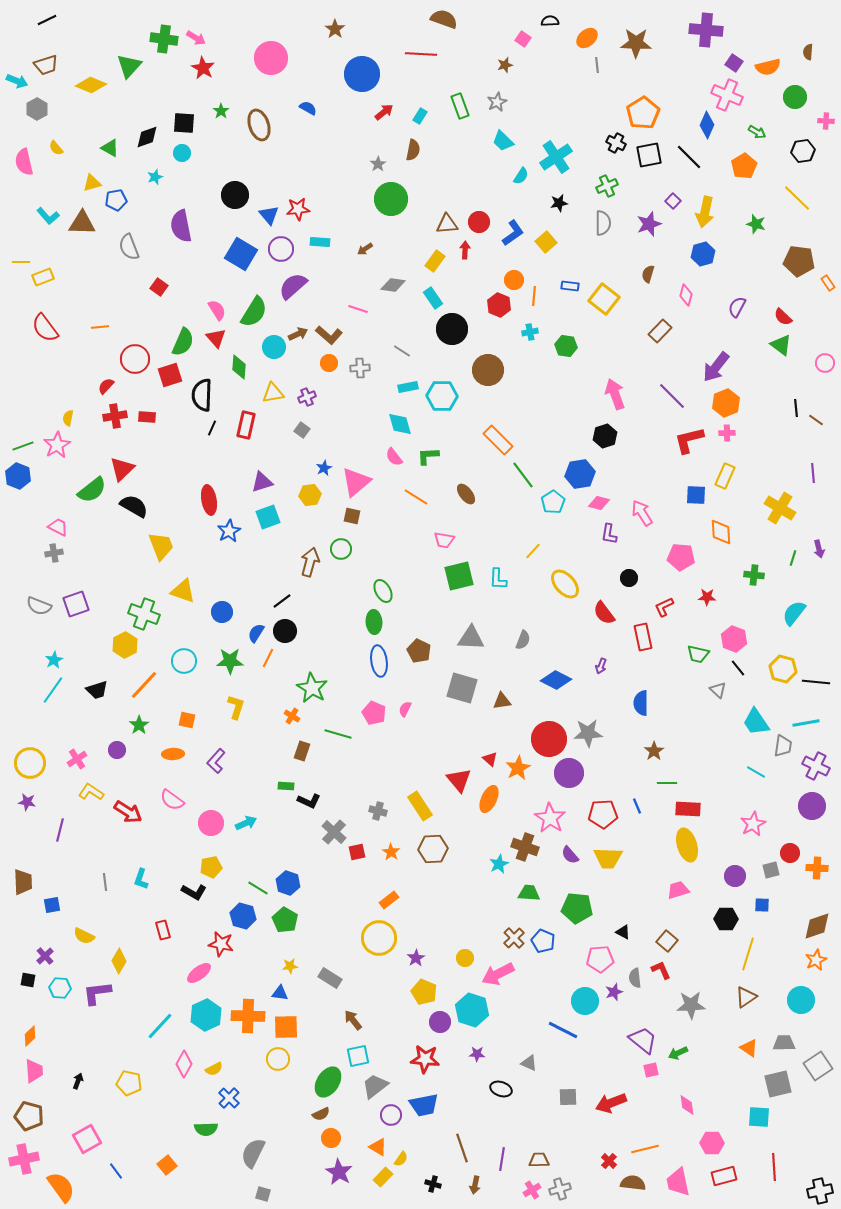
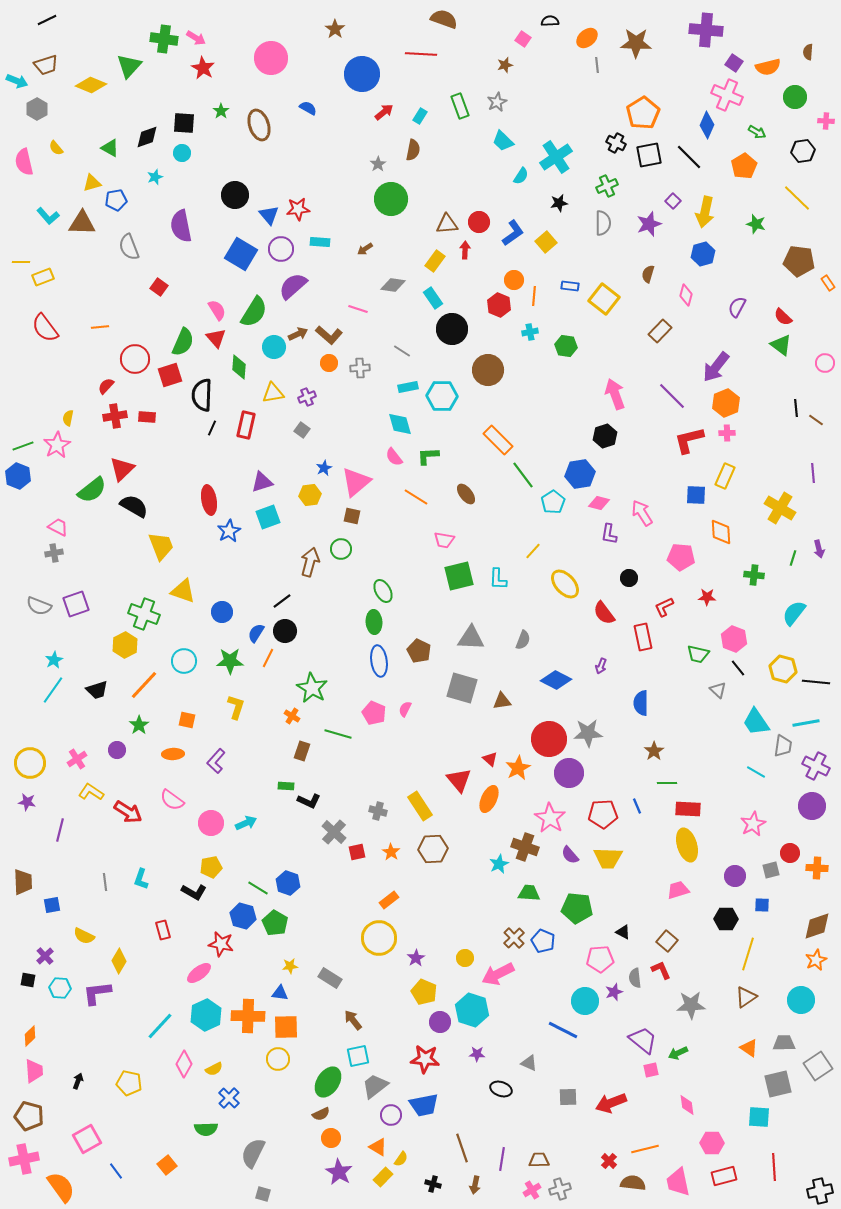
green pentagon at (285, 920): moved 10 px left, 3 px down
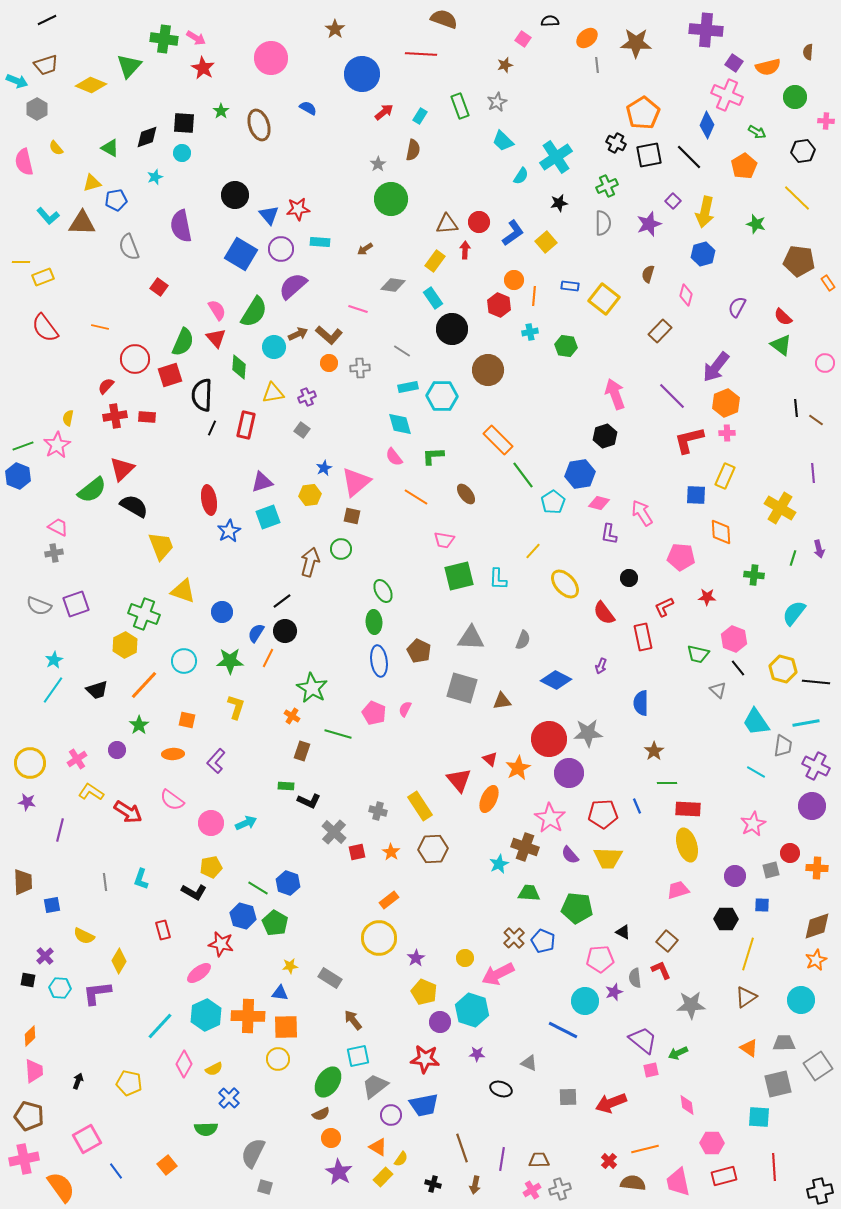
orange line at (100, 327): rotated 18 degrees clockwise
green L-shape at (428, 456): moved 5 px right
gray square at (263, 1194): moved 2 px right, 7 px up
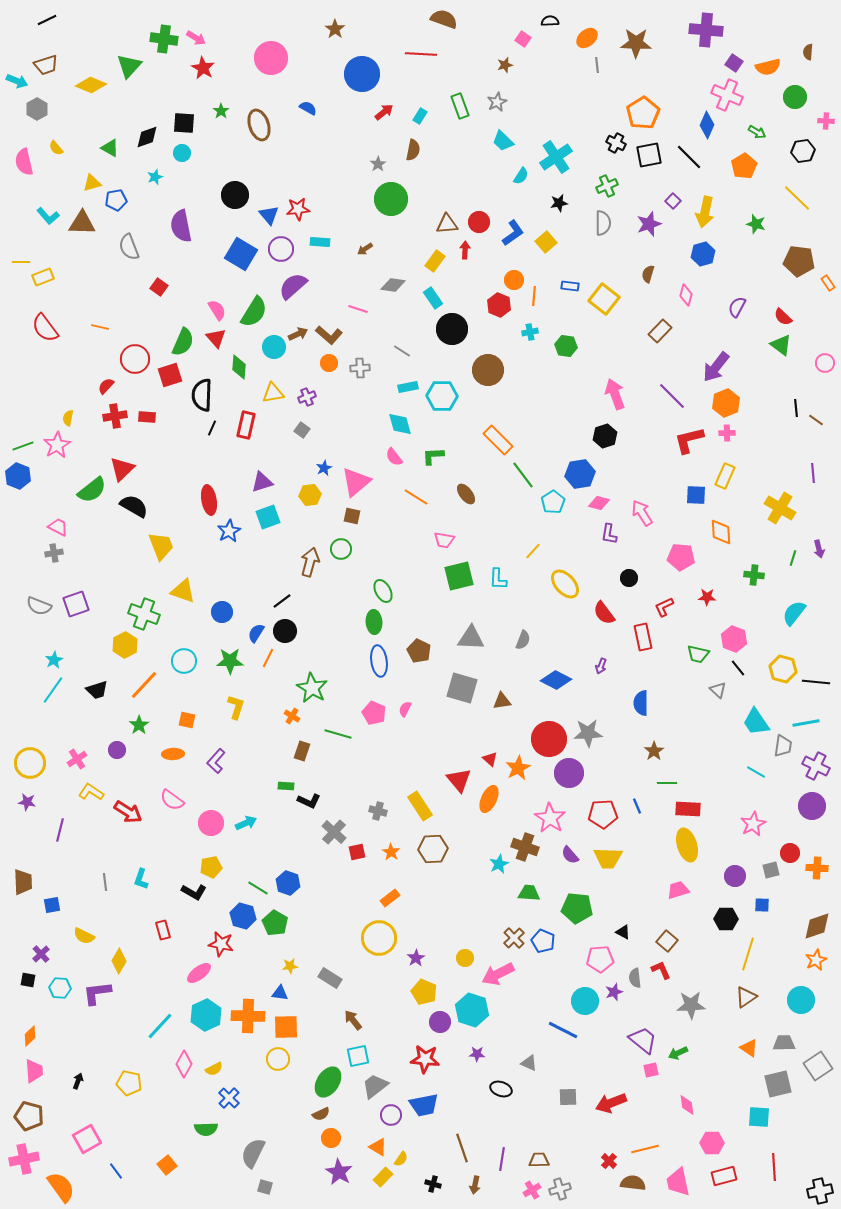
orange rectangle at (389, 900): moved 1 px right, 2 px up
purple cross at (45, 956): moved 4 px left, 2 px up
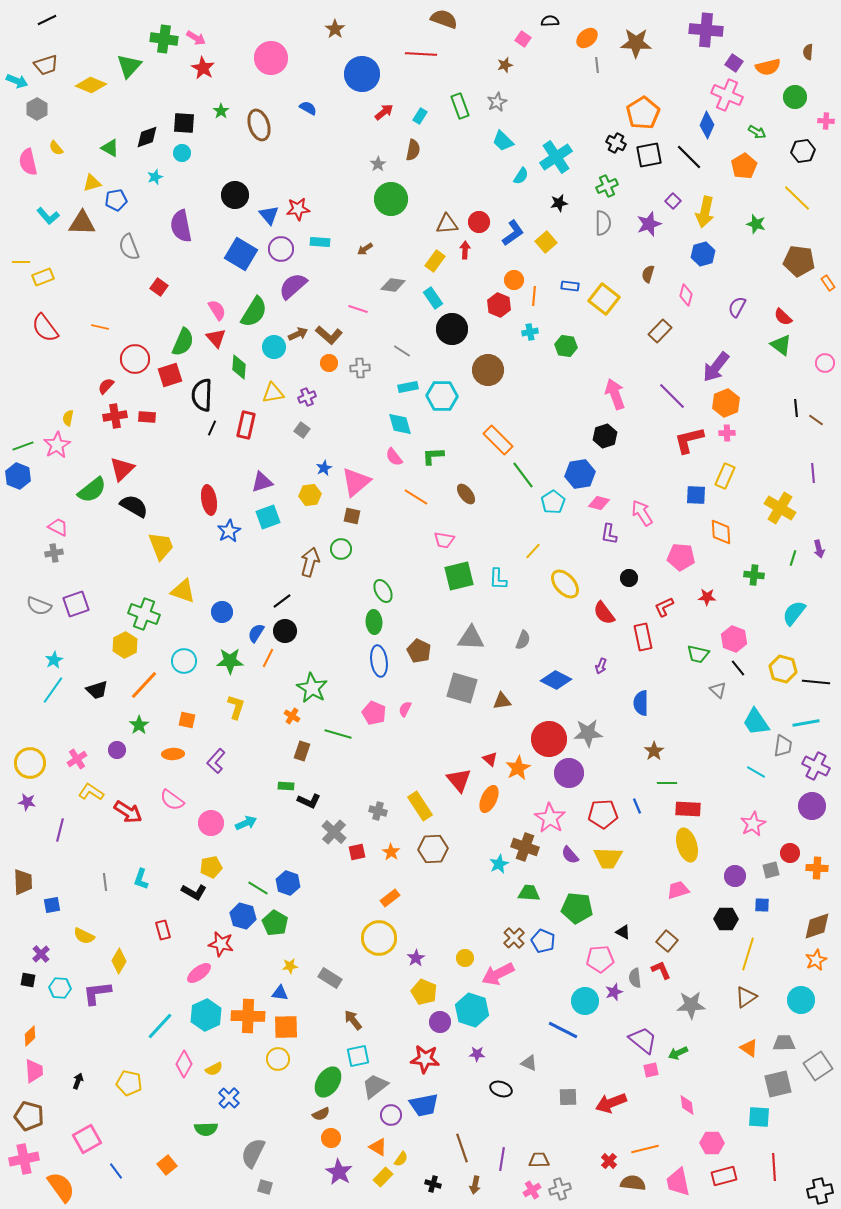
pink semicircle at (24, 162): moved 4 px right
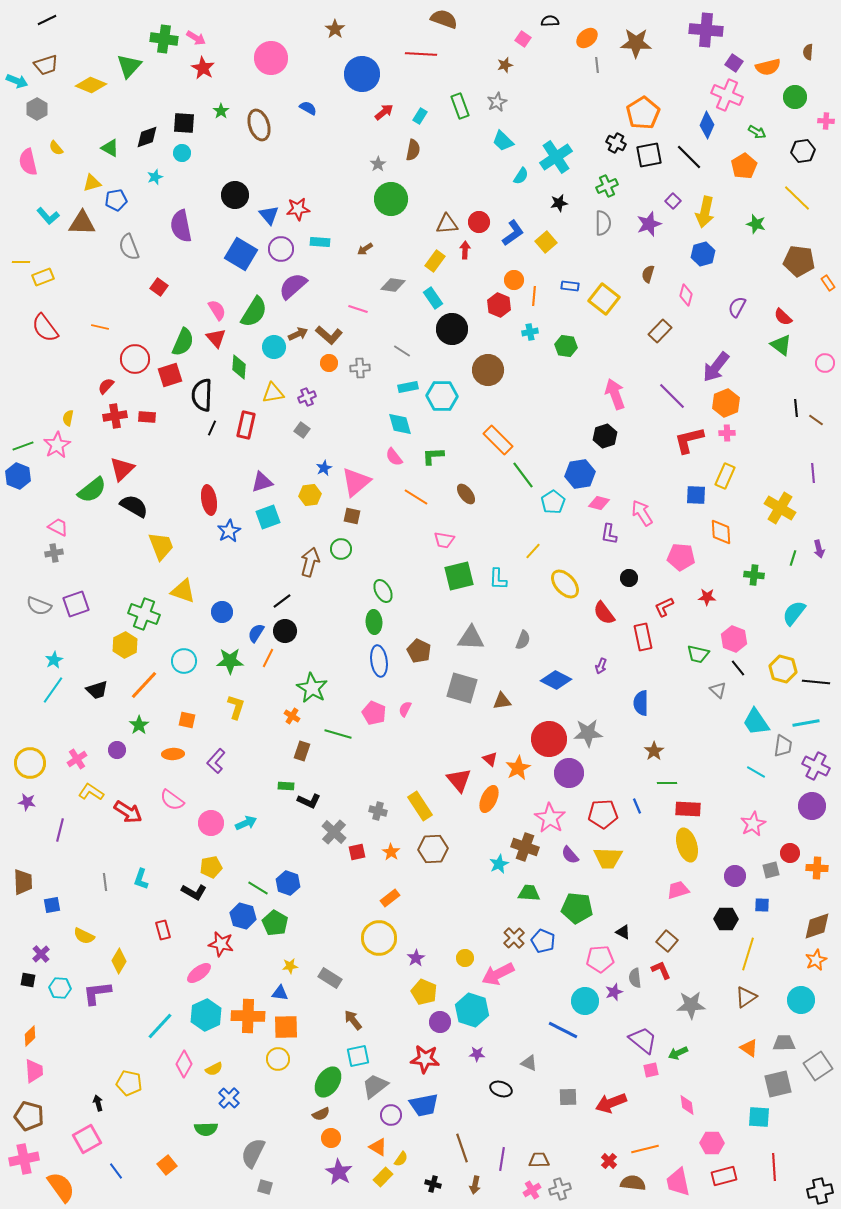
black arrow at (78, 1081): moved 20 px right, 22 px down; rotated 35 degrees counterclockwise
